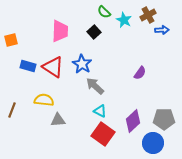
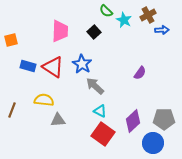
green semicircle: moved 2 px right, 1 px up
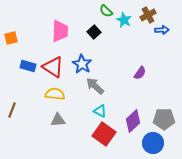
orange square: moved 2 px up
yellow semicircle: moved 11 px right, 6 px up
red square: moved 1 px right
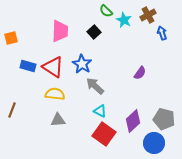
blue arrow: moved 3 px down; rotated 104 degrees counterclockwise
gray pentagon: rotated 15 degrees clockwise
blue circle: moved 1 px right
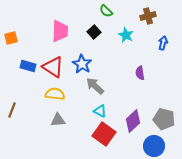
brown cross: moved 1 px down; rotated 14 degrees clockwise
cyan star: moved 2 px right, 15 px down
blue arrow: moved 1 px right, 10 px down; rotated 32 degrees clockwise
purple semicircle: rotated 136 degrees clockwise
blue circle: moved 3 px down
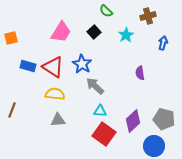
pink trapezoid: moved 1 px right, 1 px down; rotated 30 degrees clockwise
cyan star: rotated 14 degrees clockwise
cyan triangle: rotated 24 degrees counterclockwise
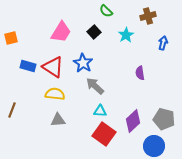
blue star: moved 1 px right, 1 px up
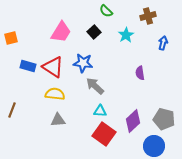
blue star: rotated 24 degrees counterclockwise
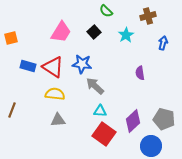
blue star: moved 1 px left, 1 px down
blue circle: moved 3 px left
